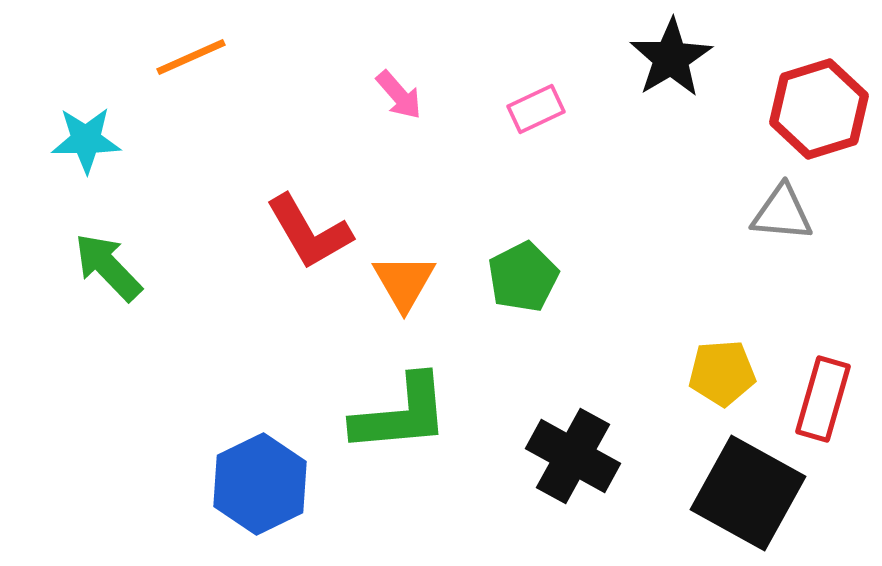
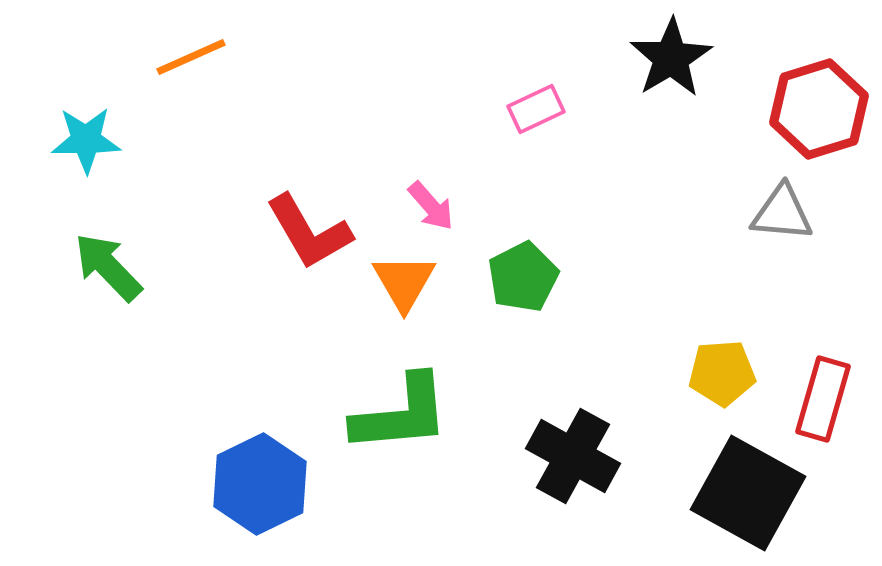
pink arrow: moved 32 px right, 111 px down
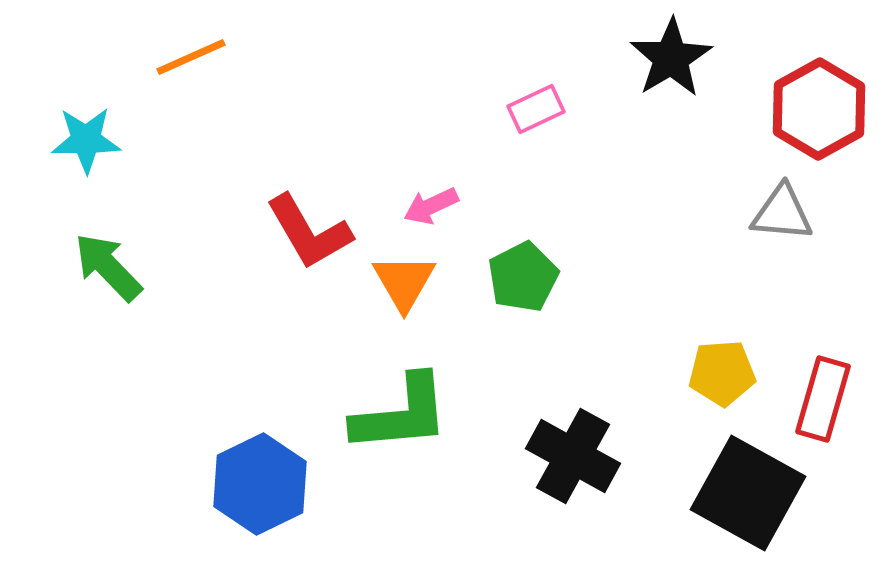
red hexagon: rotated 12 degrees counterclockwise
pink arrow: rotated 106 degrees clockwise
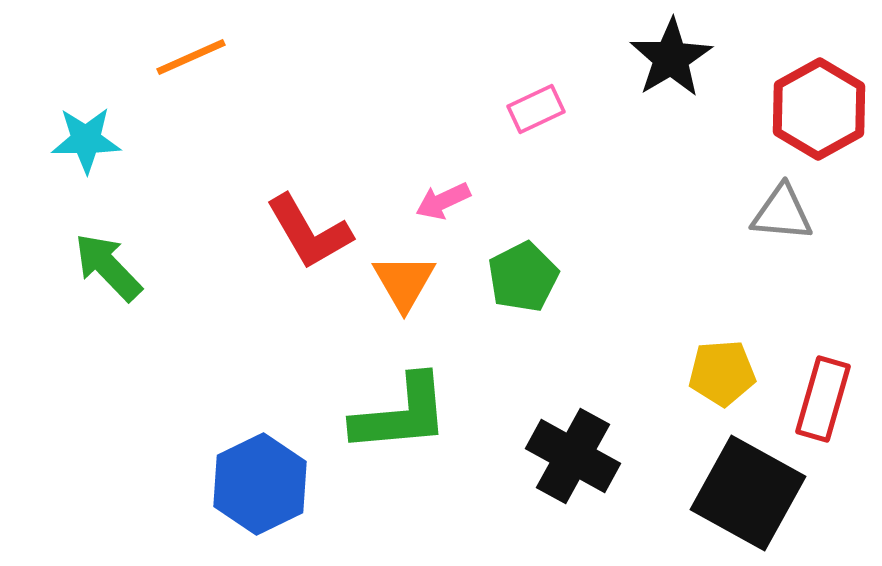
pink arrow: moved 12 px right, 5 px up
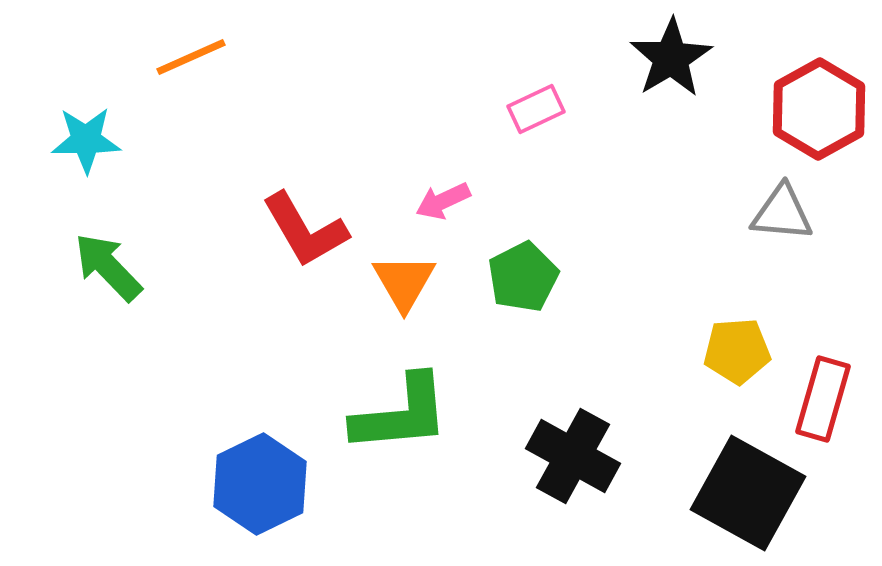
red L-shape: moved 4 px left, 2 px up
yellow pentagon: moved 15 px right, 22 px up
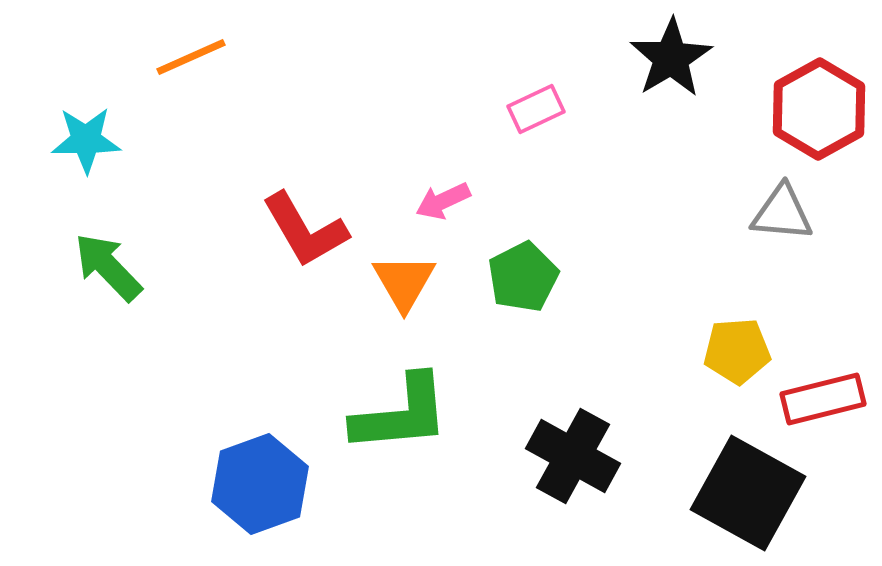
red rectangle: rotated 60 degrees clockwise
blue hexagon: rotated 6 degrees clockwise
